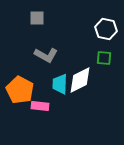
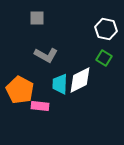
green square: rotated 28 degrees clockwise
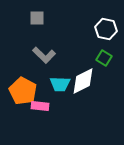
gray L-shape: moved 2 px left; rotated 15 degrees clockwise
white diamond: moved 3 px right, 1 px down
cyan trapezoid: rotated 90 degrees counterclockwise
orange pentagon: moved 3 px right, 1 px down
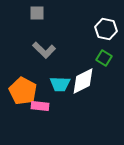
gray square: moved 5 px up
gray L-shape: moved 5 px up
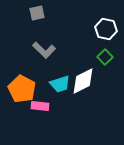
gray square: rotated 14 degrees counterclockwise
green square: moved 1 px right, 1 px up; rotated 14 degrees clockwise
cyan trapezoid: rotated 20 degrees counterclockwise
orange pentagon: moved 1 px left, 2 px up
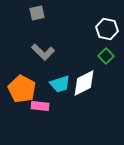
white hexagon: moved 1 px right
gray L-shape: moved 1 px left, 2 px down
green square: moved 1 px right, 1 px up
white diamond: moved 1 px right, 2 px down
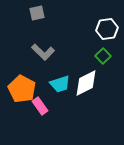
white hexagon: rotated 20 degrees counterclockwise
green square: moved 3 px left
white diamond: moved 2 px right
pink rectangle: rotated 48 degrees clockwise
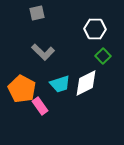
white hexagon: moved 12 px left; rotated 10 degrees clockwise
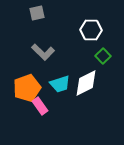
white hexagon: moved 4 px left, 1 px down
orange pentagon: moved 5 px right, 1 px up; rotated 24 degrees clockwise
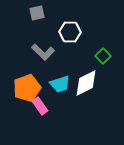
white hexagon: moved 21 px left, 2 px down
